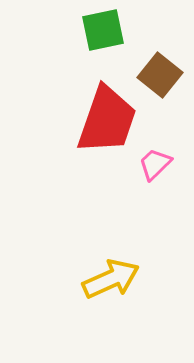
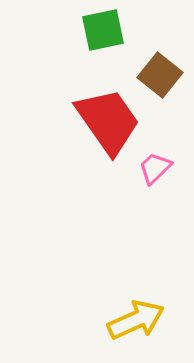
red trapezoid: moved 1 px right, 1 px down; rotated 54 degrees counterclockwise
pink trapezoid: moved 4 px down
yellow arrow: moved 25 px right, 41 px down
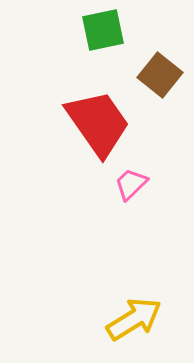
red trapezoid: moved 10 px left, 2 px down
pink trapezoid: moved 24 px left, 16 px down
yellow arrow: moved 2 px left, 1 px up; rotated 8 degrees counterclockwise
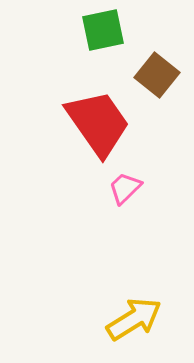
brown square: moved 3 px left
pink trapezoid: moved 6 px left, 4 px down
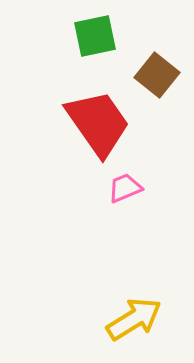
green square: moved 8 px left, 6 px down
pink trapezoid: rotated 21 degrees clockwise
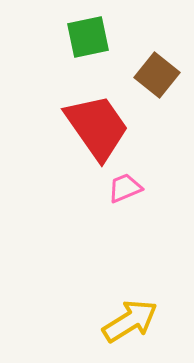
green square: moved 7 px left, 1 px down
red trapezoid: moved 1 px left, 4 px down
yellow arrow: moved 4 px left, 2 px down
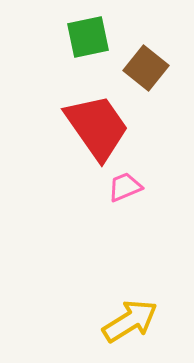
brown square: moved 11 px left, 7 px up
pink trapezoid: moved 1 px up
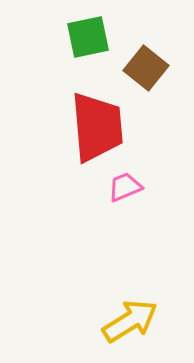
red trapezoid: rotated 30 degrees clockwise
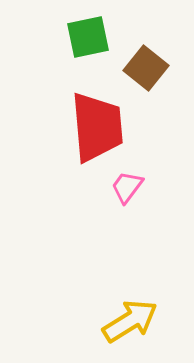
pink trapezoid: moved 2 px right; rotated 30 degrees counterclockwise
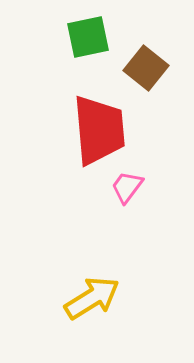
red trapezoid: moved 2 px right, 3 px down
yellow arrow: moved 38 px left, 23 px up
